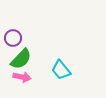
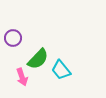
green semicircle: moved 17 px right
pink arrow: rotated 60 degrees clockwise
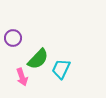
cyan trapezoid: moved 1 px up; rotated 65 degrees clockwise
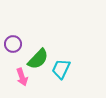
purple circle: moved 6 px down
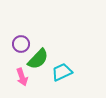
purple circle: moved 8 px right
cyan trapezoid: moved 1 px right, 3 px down; rotated 40 degrees clockwise
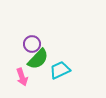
purple circle: moved 11 px right
cyan trapezoid: moved 2 px left, 2 px up
